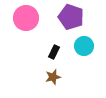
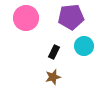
purple pentagon: rotated 25 degrees counterclockwise
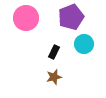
purple pentagon: rotated 15 degrees counterclockwise
cyan circle: moved 2 px up
brown star: moved 1 px right
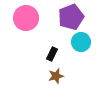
cyan circle: moved 3 px left, 2 px up
black rectangle: moved 2 px left, 2 px down
brown star: moved 2 px right, 1 px up
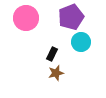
brown star: moved 3 px up
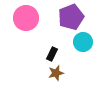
cyan circle: moved 2 px right
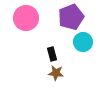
black rectangle: rotated 40 degrees counterclockwise
brown star: rotated 21 degrees clockwise
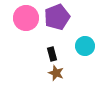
purple pentagon: moved 14 px left
cyan circle: moved 2 px right, 4 px down
brown star: rotated 14 degrees clockwise
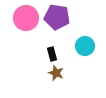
purple pentagon: rotated 30 degrees clockwise
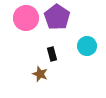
purple pentagon: rotated 25 degrees clockwise
cyan circle: moved 2 px right
brown star: moved 16 px left, 1 px down
